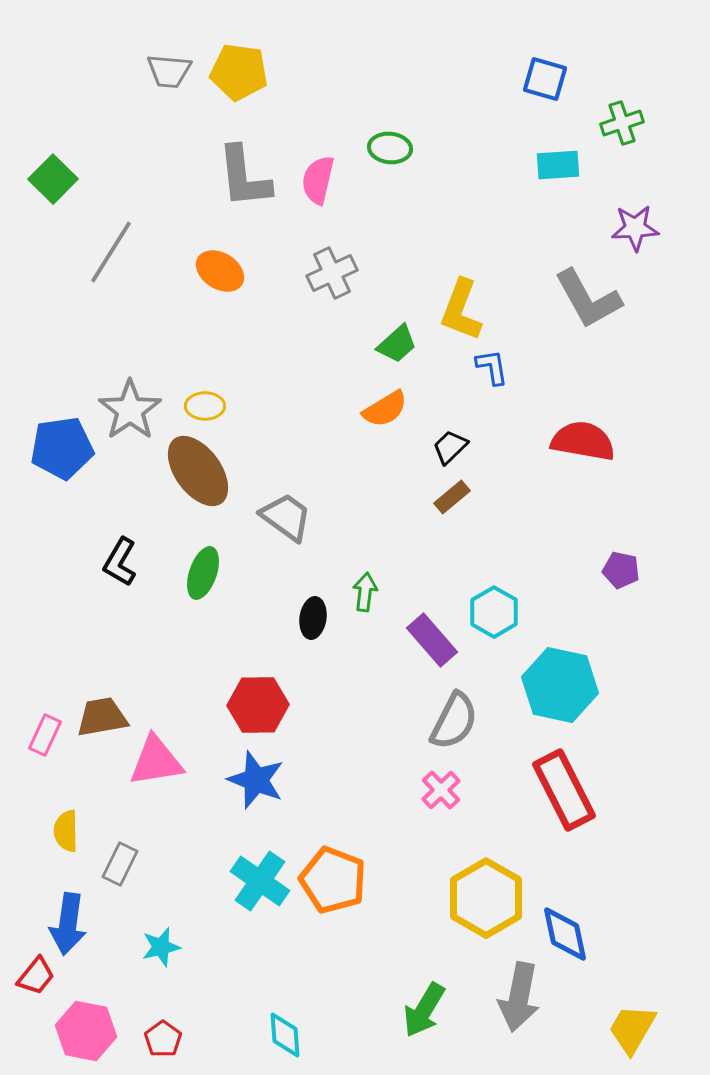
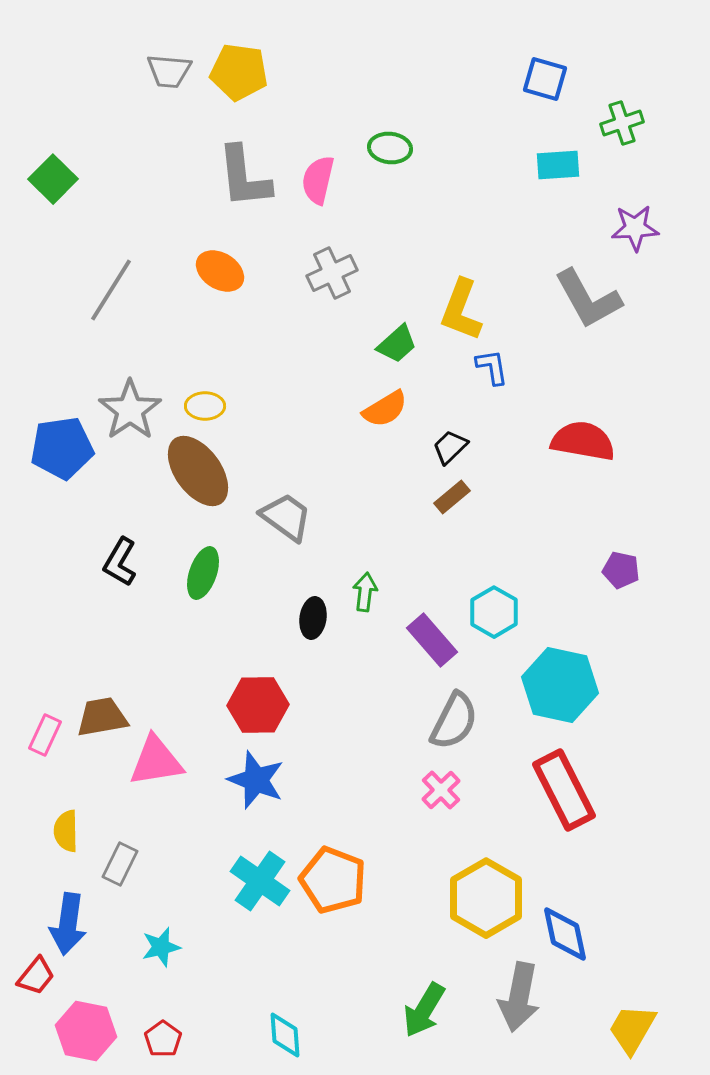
gray line at (111, 252): moved 38 px down
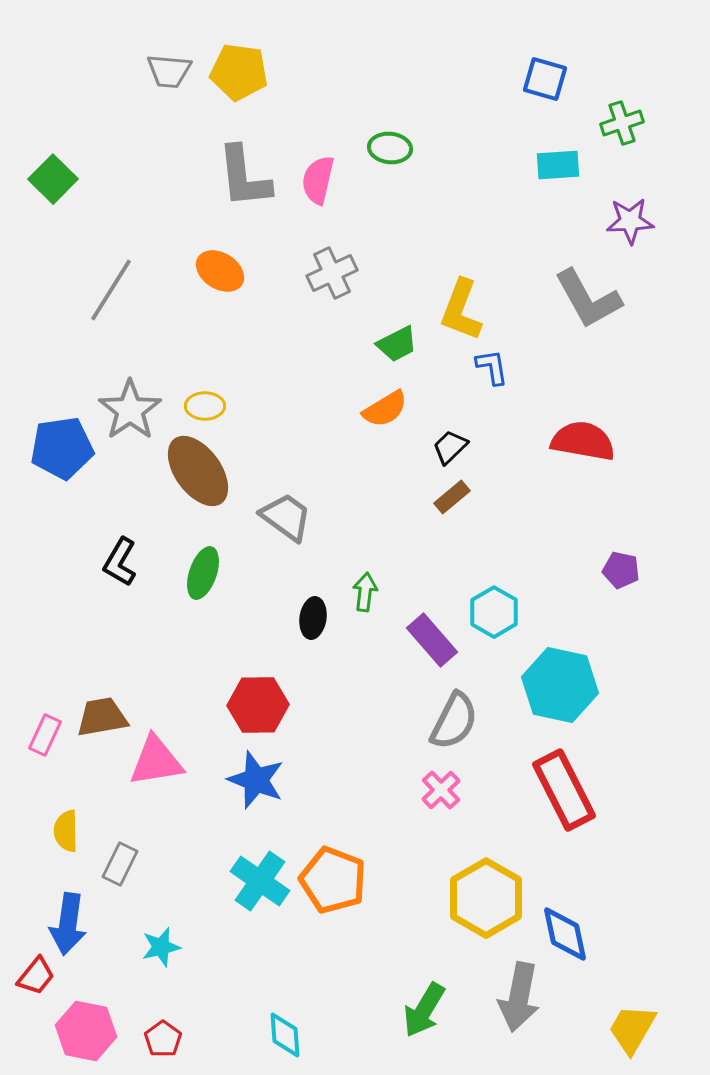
purple star at (635, 228): moved 5 px left, 7 px up
green trapezoid at (397, 344): rotated 15 degrees clockwise
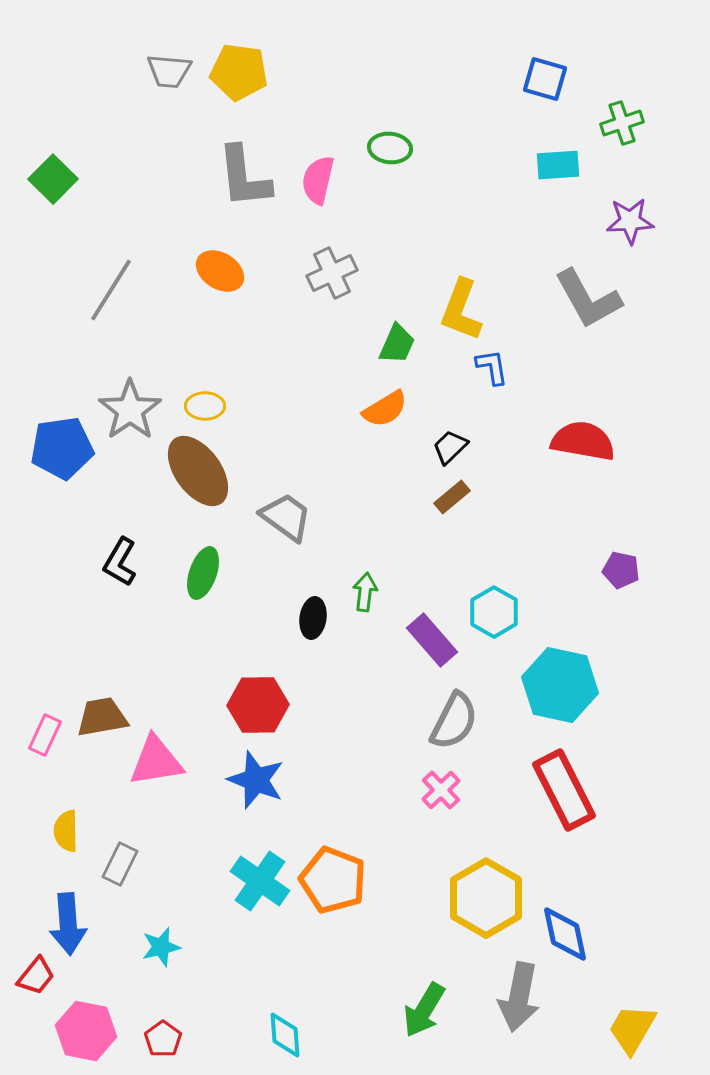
green trapezoid at (397, 344): rotated 39 degrees counterclockwise
blue arrow at (68, 924): rotated 12 degrees counterclockwise
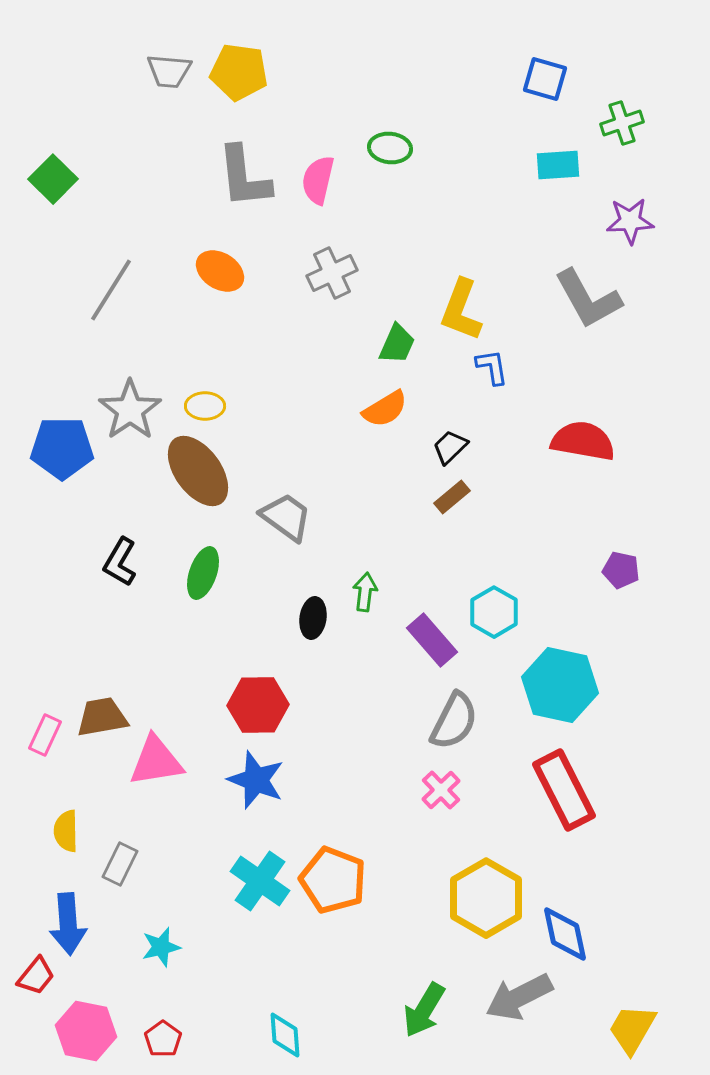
blue pentagon at (62, 448): rotated 8 degrees clockwise
gray arrow at (519, 997): rotated 52 degrees clockwise
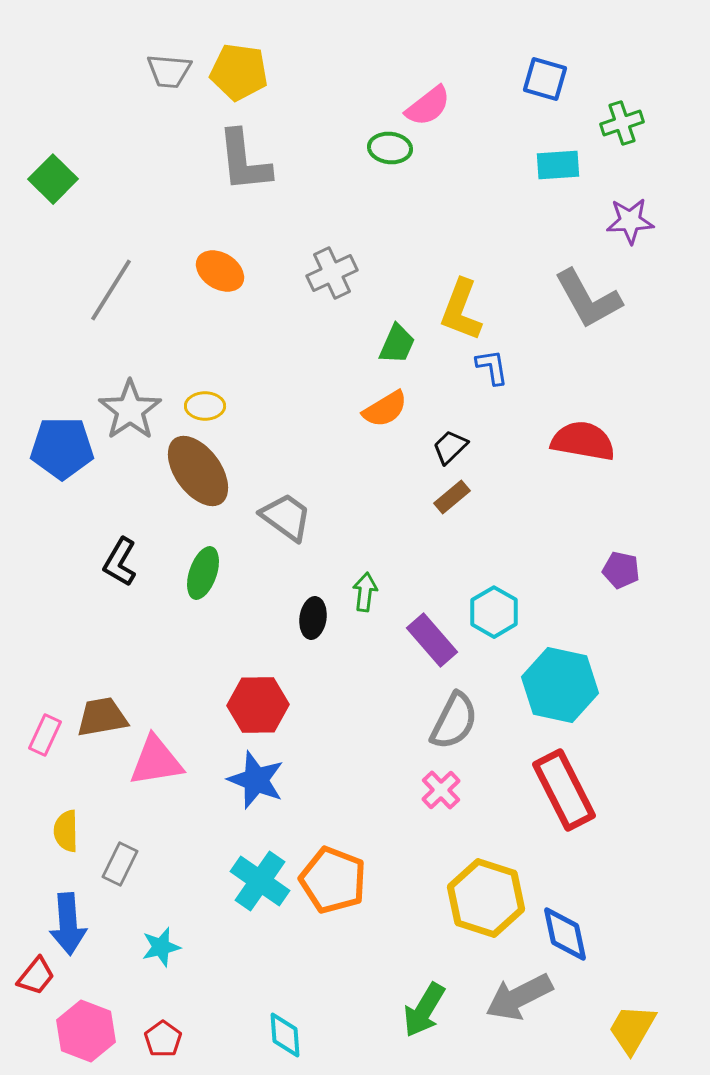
gray L-shape at (244, 177): moved 16 px up
pink semicircle at (318, 180): moved 110 px right, 74 px up; rotated 141 degrees counterclockwise
yellow hexagon at (486, 898): rotated 12 degrees counterclockwise
pink hexagon at (86, 1031): rotated 10 degrees clockwise
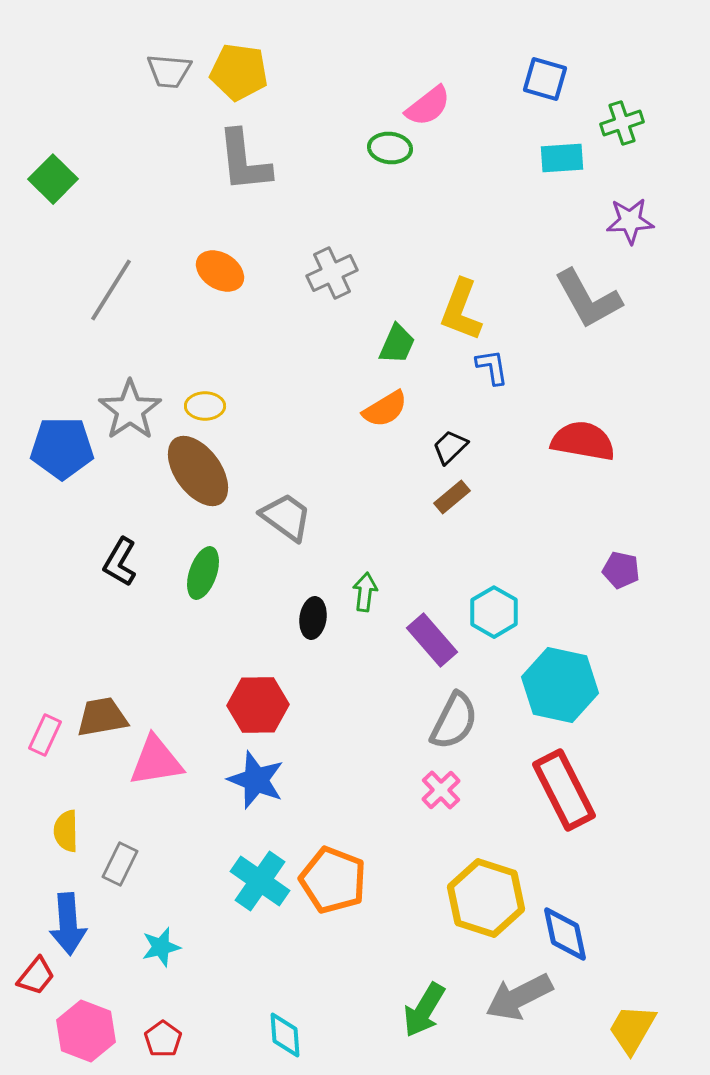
cyan rectangle at (558, 165): moved 4 px right, 7 px up
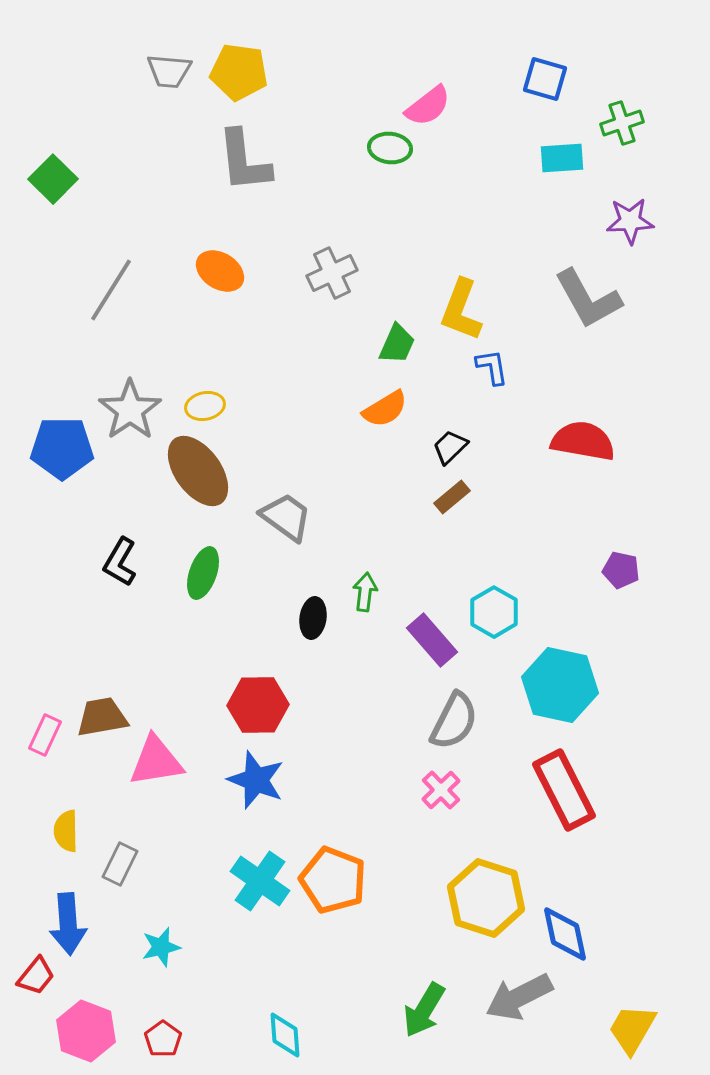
yellow ellipse at (205, 406): rotated 12 degrees counterclockwise
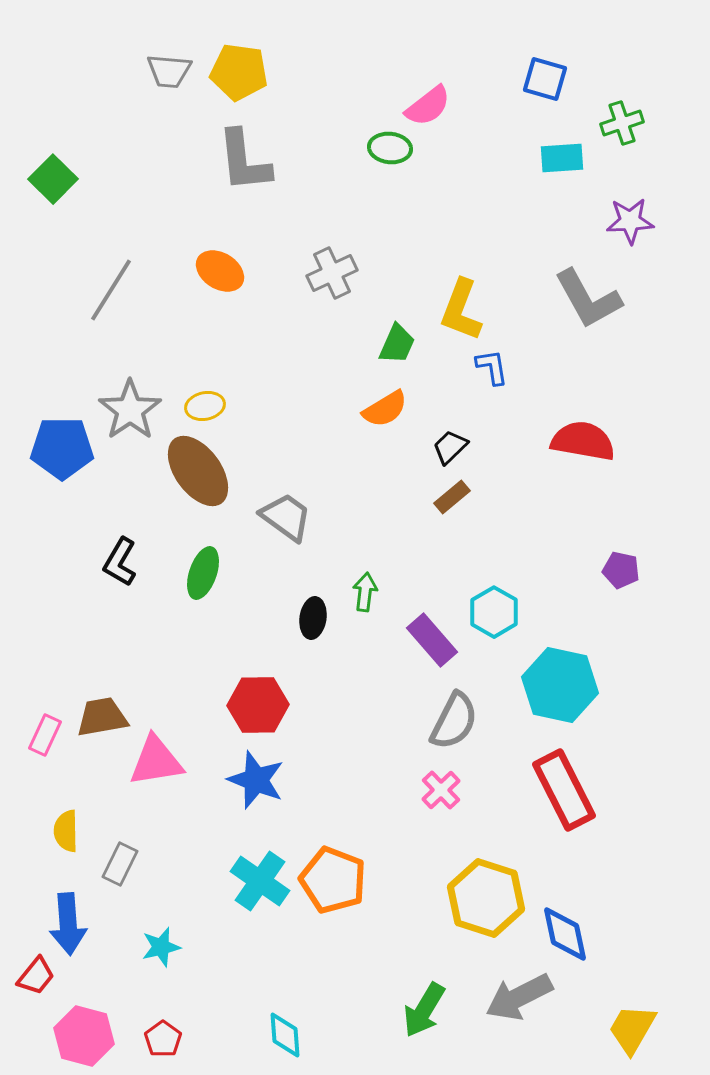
pink hexagon at (86, 1031): moved 2 px left, 5 px down; rotated 6 degrees counterclockwise
